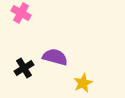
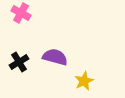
black cross: moved 5 px left, 6 px up
yellow star: moved 1 px right, 2 px up
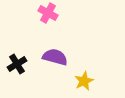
pink cross: moved 27 px right
black cross: moved 2 px left, 2 px down
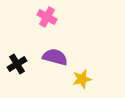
pink cross: moved 1 px left, 4 px down
yellow star: moved 2 px left, 2 px up; rotated 12 degrees clockwise
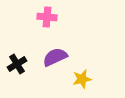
pink cross: rotated 24 degrees counterclockwise
purple semicircle: rotated 40 degrees counterclockwise
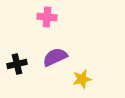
black cross: rotated 18 degrees clockwise
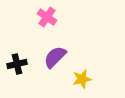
pink cross: rotated 30 degrees clockwise
purple semicircle: rotated 20 degrees counterclockwise
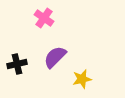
pink cross: moved 3 px left, 1 px down
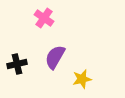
purple semicircle: rotated 15 degrees counterclockwise
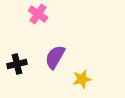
pink cross: moved 6 px left, 4 px up
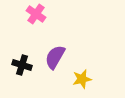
pink cross: moved 2 px left
black cross: moved 5 px right, 1 px down; rotated 30 degrees clockwise
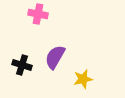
pink cross: moved 2 px right; rotated 24 degrees counterclockwise
yellow star: moved 1 px right
